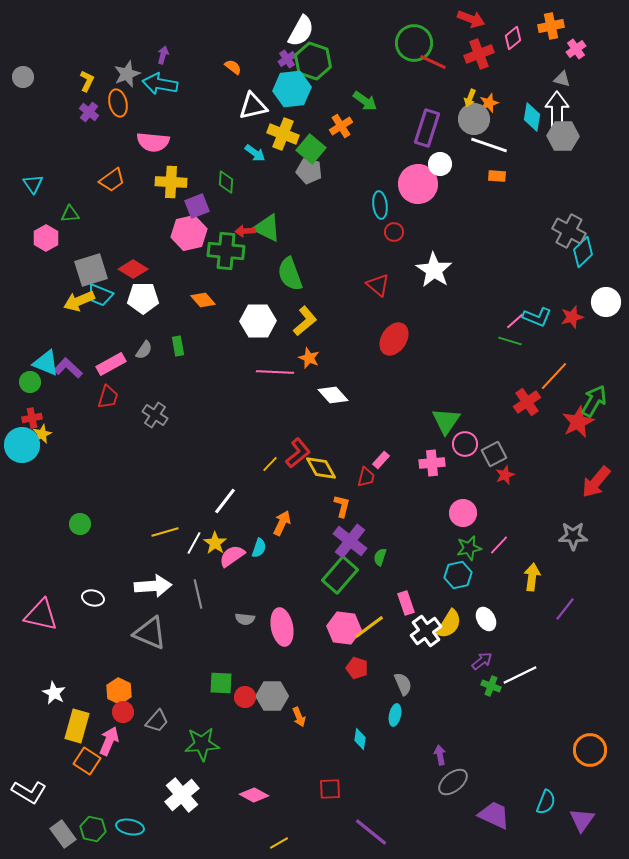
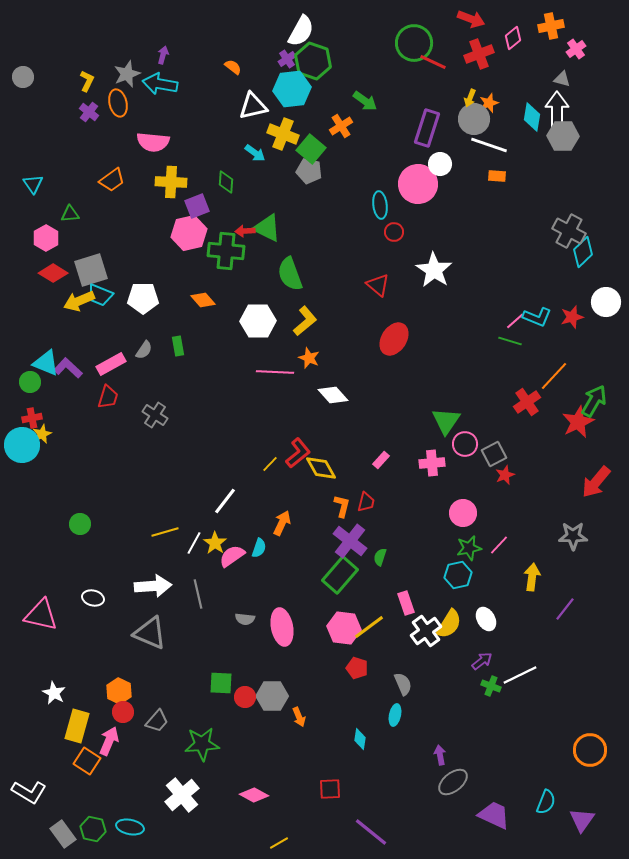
red diamond at (133, 269): moved 80 px left, 4 px down
red trapezoid at (366, 477): moved 25 px down
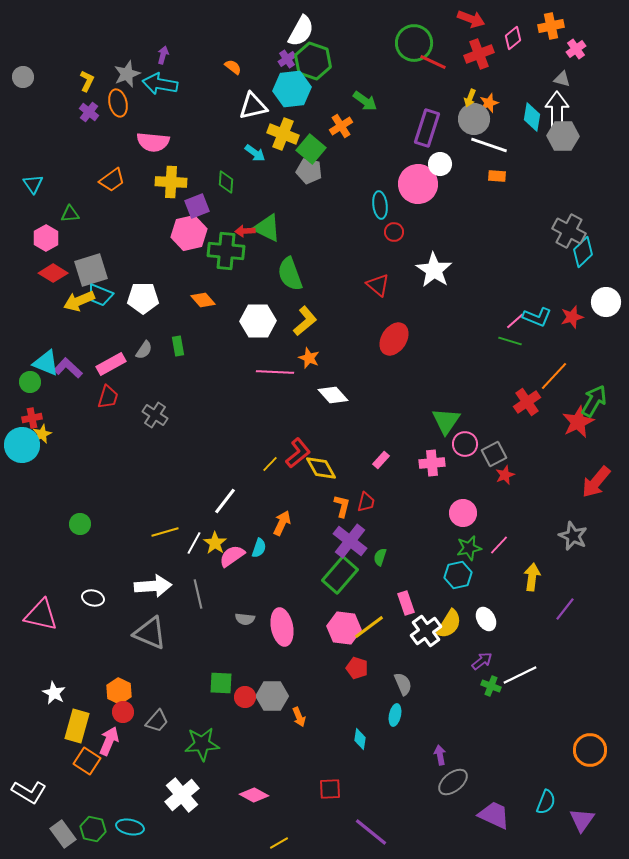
gray star at (573, 536): rotated 24 degrees clockwise
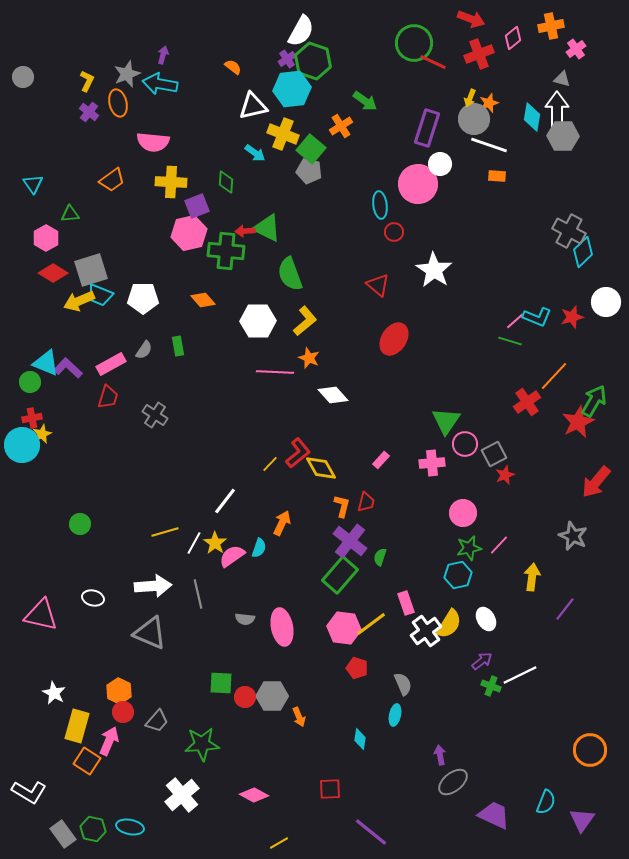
yellow line at (369, 627): moved 2 px right, 3 px up
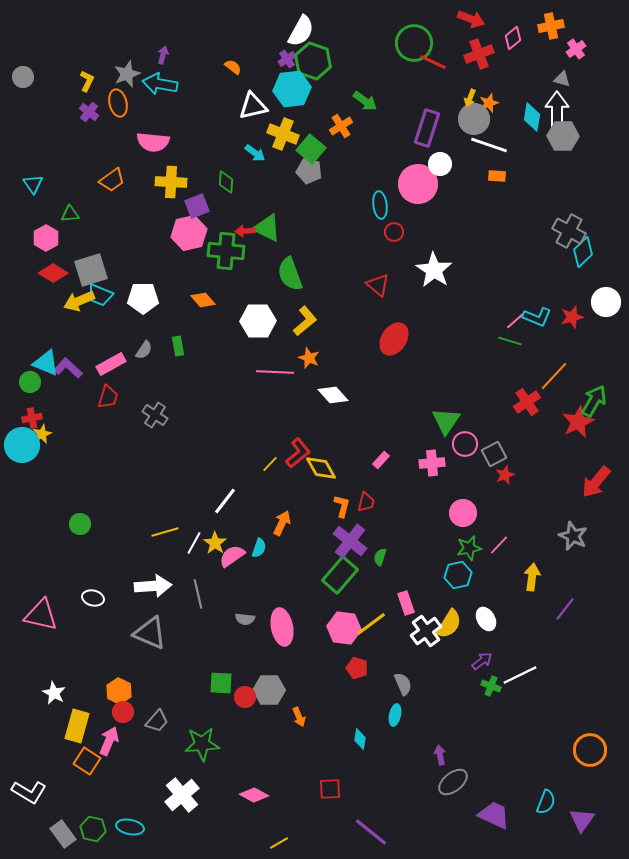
gray hexagon at (272, 696): moved 3 px left, 6 px up
